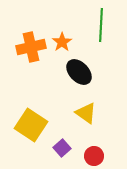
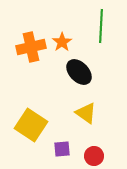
green line: moved 1 px down
purple square: moved 1 px down; rotated 36 degrees clockwise
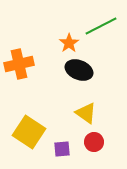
green line: rotated 60 degrees clockwise
orange star: moved 7 px right, 1 px down
orange cross: moved 12 px left, 17 px down
black ellipse: moved 2 px up; rotated 24 degrees counterclockwise
yellow square: moved 2 px left, 7 px down
red circle: moved 14 px up
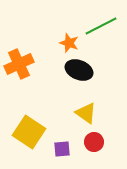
orange star: rotated 18 degrees counterclockwise
orange cross: rotated 12 degrees counterclockwise
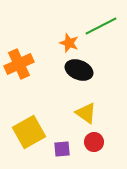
yellow square: rotated 28 degrees clockwise
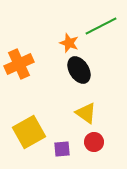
black ellipse: rotated 36 degrees clockwise
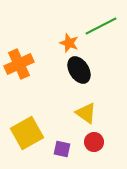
yellow square: moved 2 px left, 1 px down
purple square: rotated 18 degrees clockwise
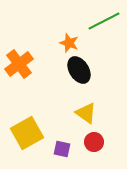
green line: moved 3 px right, 5 px up
orange cross: rotated 12 degrees counterclockwise
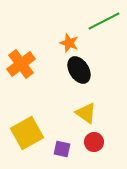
orange cross: moved 2 px right
